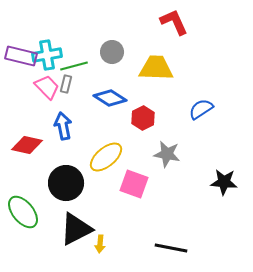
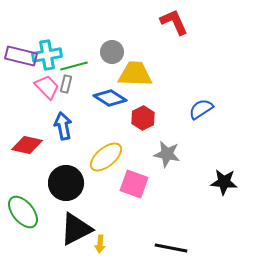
yellow trapezoid: moved 21 px left, 6 px down
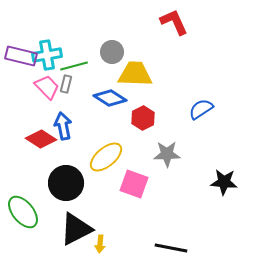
red diamond: moved 14 px right, 6 px up; rotated 20 degrees clockwise
gray star: rotated 12 degrees counterclockwise
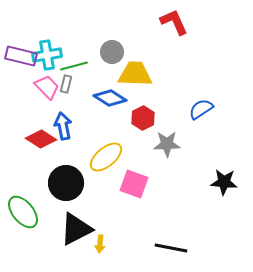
gray star: moved 10 px up
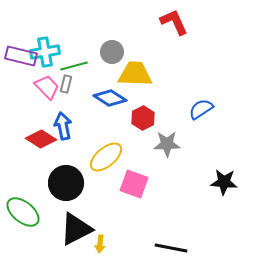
cyan cross: moved 2 px left, 3 px up
green ellipse: rotated 12 degrees counterclockwise
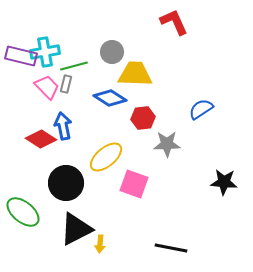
red hexagon: rotated 20 degrees clockwise
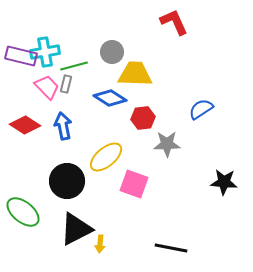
red diamond: moved 16 px left, 14 px up
black circle: moved 1 px right, 2 px up
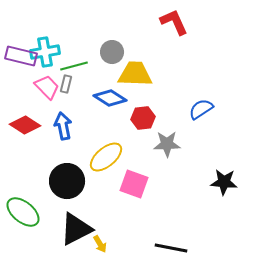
yellow arrow: rotated 36 degrees counterclockwise
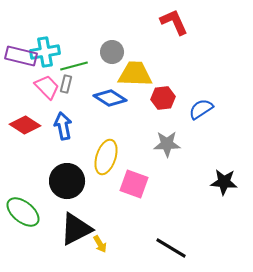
red hexagon: moved 20 px right, 20 px up
yellow ellipse: rotated 32 degrees counterclockwise
black line: rotated 20 degrees clockwise
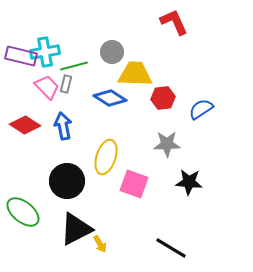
black star: moved 35 px left
